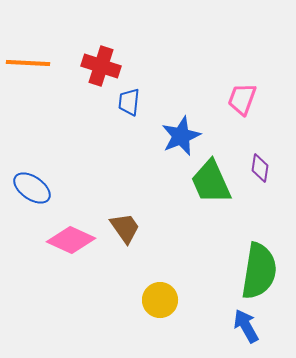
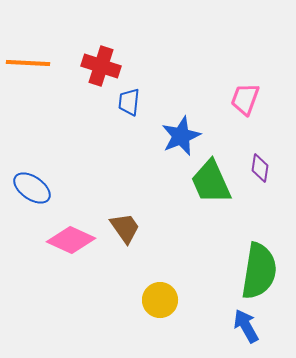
pink trapezoid: moved 3 px right
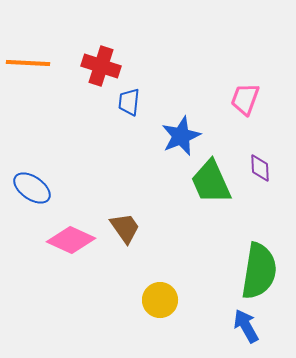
purple diamond: rotated 12 degrees counterclockwise
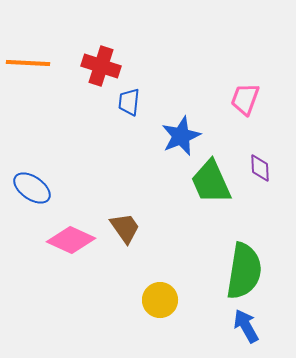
green semicircle: moved 15 px left
